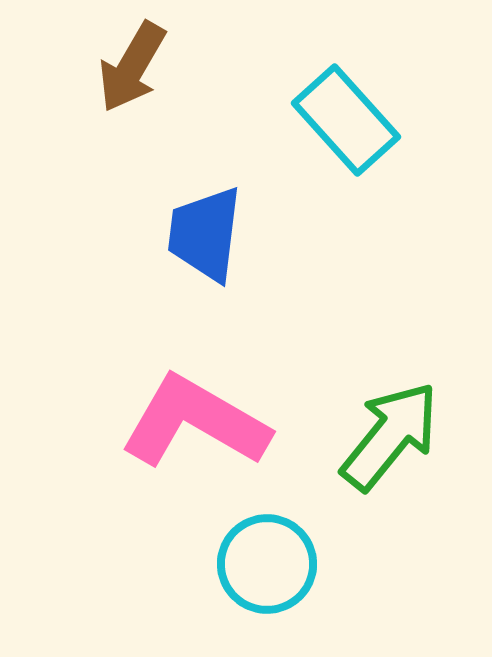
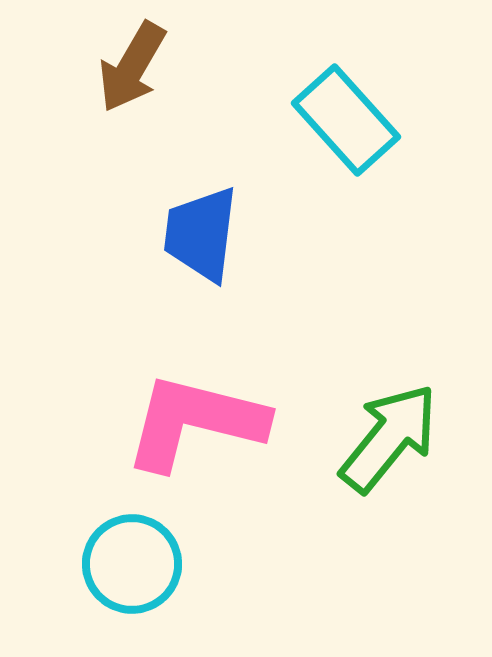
blue trapezoid: moved 4 px left
pink L-shape: rotated 16 degrees counterclockwise
green arrow: moved 1 px left, 2 px down
cyan circle: moved 135 px left
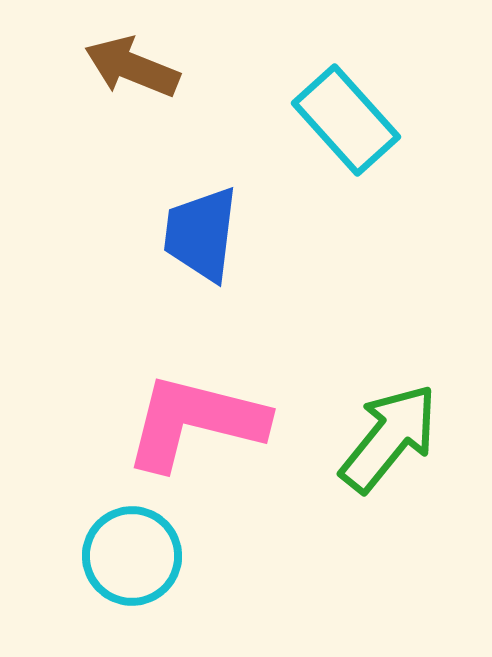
brown arrow: rotated 82 degrees clockwise
cyan circle: moved 8 px up
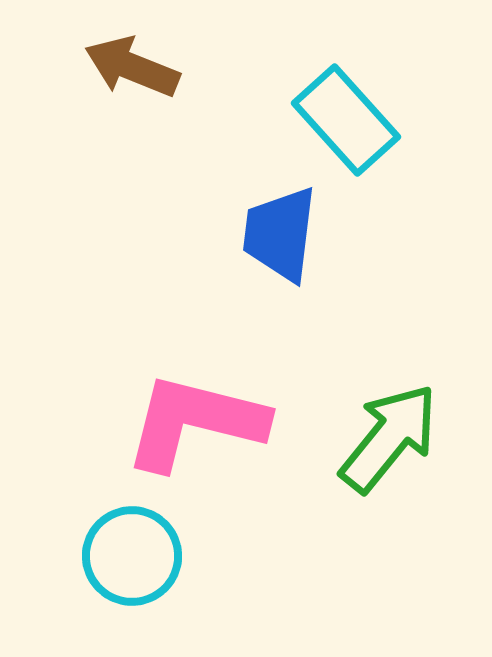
blue trapezoid: moved 79 px right
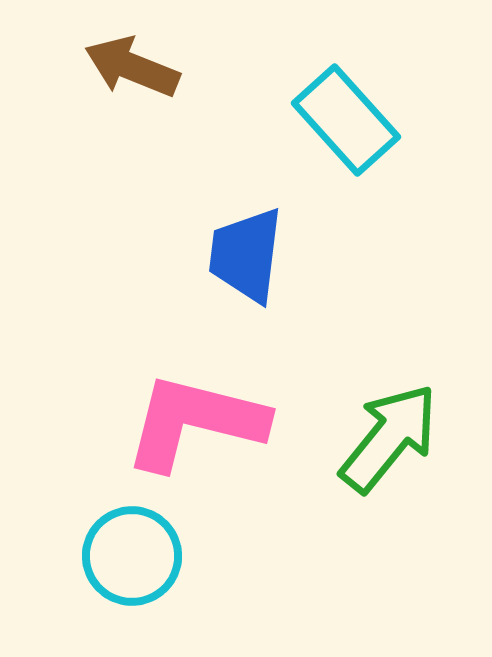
blue trapezoid: moved 34 px left, 21 px down
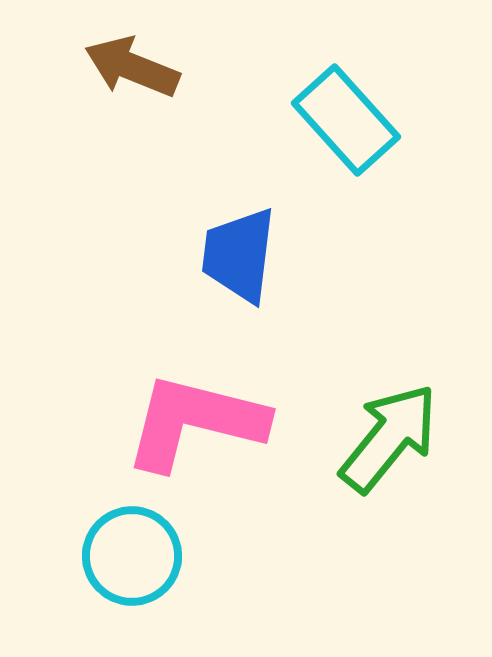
blue trapezoid: moved 7 px left
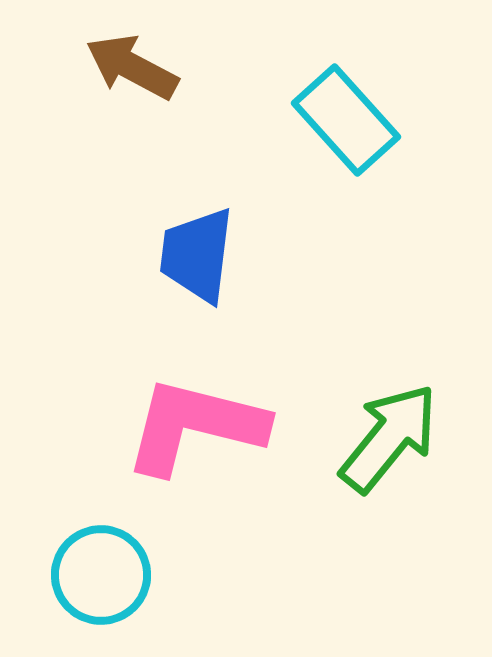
brown arrow: rotated 6 degrees clockwise
blue trapezoid: moved 42 px left
pink L-shape: moved 4 px down
cyan circle: moved 31 px left, 19 px down
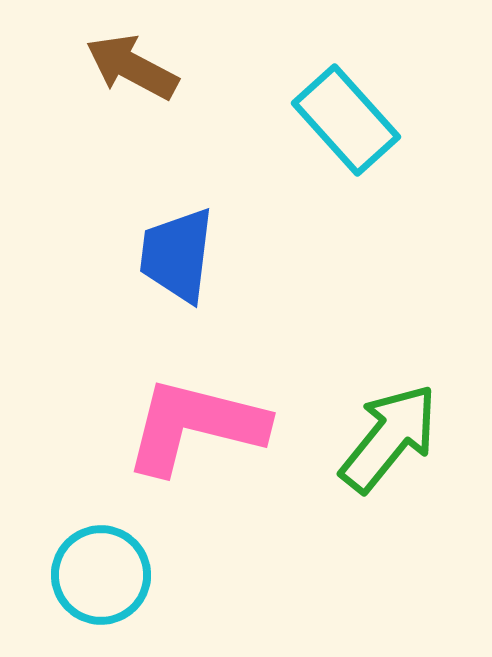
blue trapezoid: moved 20 px left
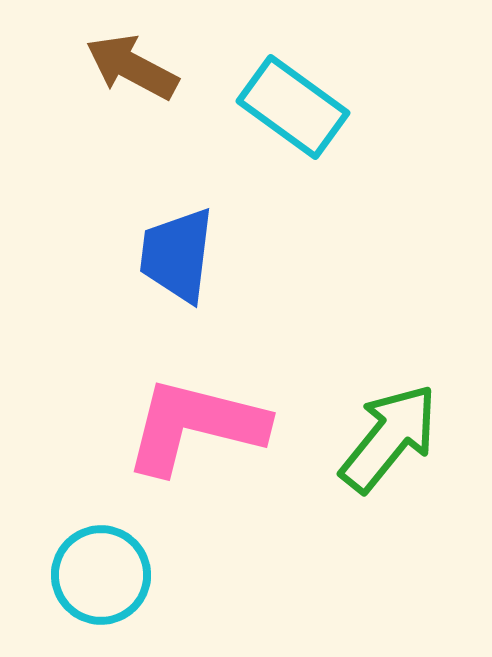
cyan rectangle: moved 53 px left, 13 px up; rotated 12 degrees counterclockwise
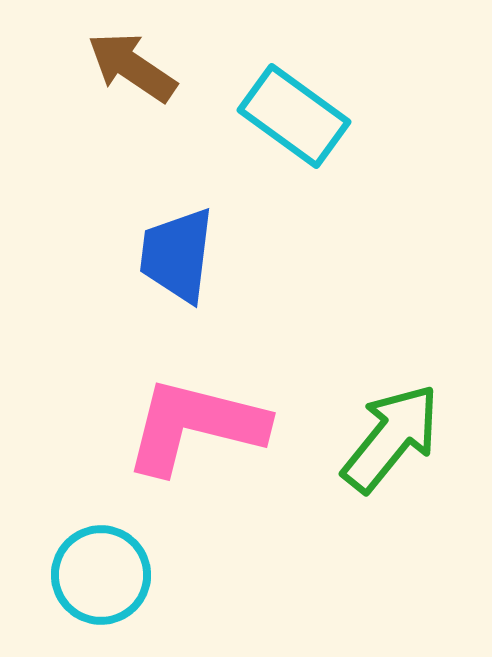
brown arrow: rotated 6 degrees clockwise
cyan rectangle: moved 1 px right, 9 px down
green arrow: moved 2 px right
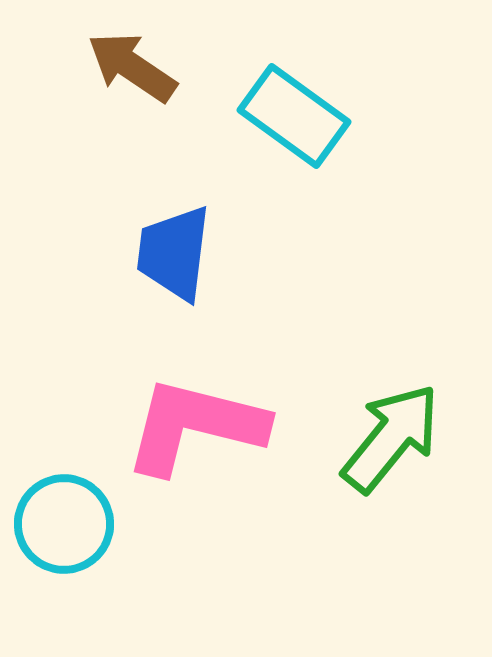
blue trapezoid: moved 3 px left, 2 px up
cyan circle: moved 37 px left, 51 px up
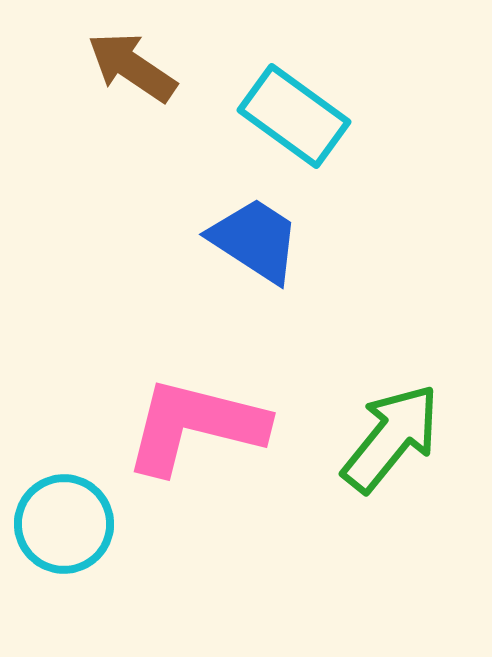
blue trapezoid: moved 81 px right, 13 px up; rotated 116 degrees clockwise
